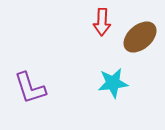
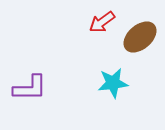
red arrow: rotated 52 degrees clockwise
purple L-shape: rotated 72 degrees counterclockwise
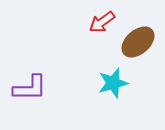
brown ellipse: moved 2 px left, 5 px down
cyan star: rotated 8 degrees counterclockwise
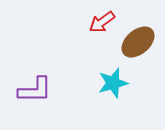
purple L-shape: moved 5 px right, 2 px down
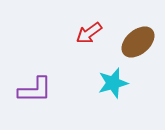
red arrow: moved 13 px left, 11 px down
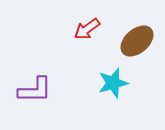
red arrow: moved 2 px left, 4 px up
brown ellipse: moved 1 px left, 1 px up
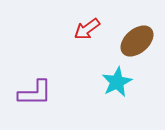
cyan star: moved 4 px right, 1 px up; rotated 12 degrees counterclockwise
purple L-shape: moved 3 px down
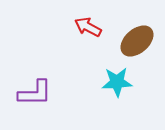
red arrow: moved 1 px right, 2 px up; rotated 64 degrees clockwise
cyan star: rotated 24 degrees clockwise
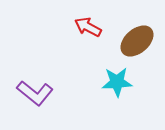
purple L-shape: rotated 39 degrees clockwise
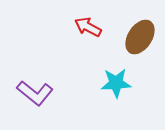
brown ellipse: moved 3 px right, 4 px up; rotated 16 degrees counterclockwise
cyan star: moved 1 px left, 1 px down
